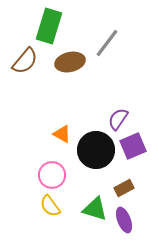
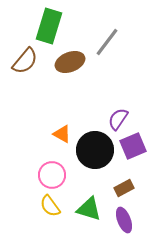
gray line: moved 1 px up
brown ellipse: rotated 8 degrees counterclockwise
black circle: moved 1 px left
green triangle: moved 6 px left
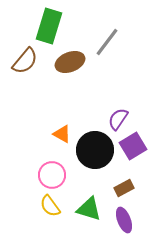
purple square: rotated 8 degrees counterclockwise
